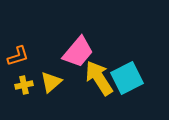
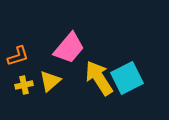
pink trapezoid: moved 9 px left, 4 px up
yellow triangle: moved 1 px left, 1 px up
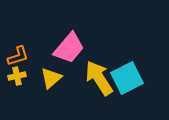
yellow triangle: moved 1 px right, 3 px up
yellow cross: moved 7 px left, 9 px up
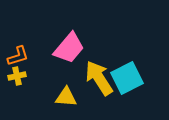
yellow triangle: moved 15 px right, 19 px down; rotated 45 degrees clockwise
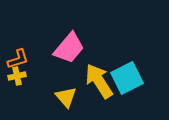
orange L-shape: moved 3 px down
yellow arrow: moved 3 px down
yellow triangle: rotated 45 degrees clockwise
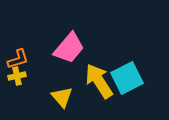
yellow triangle: moved 4 px left
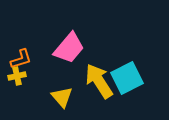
orange L-shape: moved 3 px right
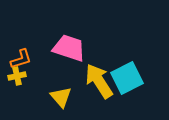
pink trapezoid: rotated 112 degrees counterclockwise
yellow triangle: moved 1 px left
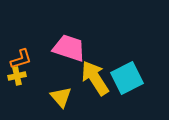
yellow arrow: moved 4 px left, 3 px up
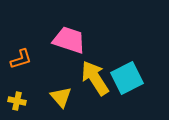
pink trapezoid: moved 8 px up
yellow cross: moved 25 px down; rotated 24 degrees clockwise
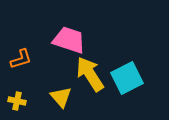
yellow arrow: moved 5 px left, 4 px up
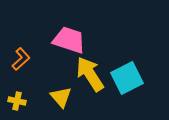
orange L-shape: rotated 25 degrees counterclockwise
